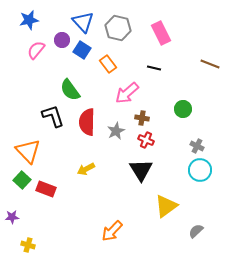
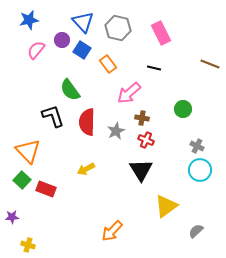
pink arrow: moved 2 px right
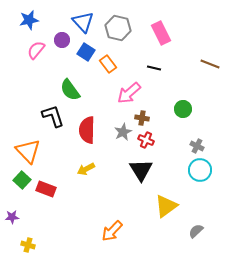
blue square: moved 4 px right, 2 px down
red semicircle: moved 8 px down
gray star: moved 7 px right, 1 px down
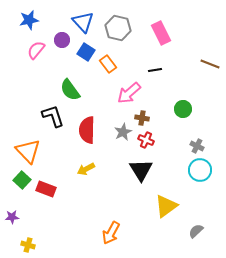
black line: moved 1 px right, 2 px down; rotated 24 degrees counterclockwise
orange arrow: moved 1 px left, 2 px down; rotated 15 degrees counterclockwise
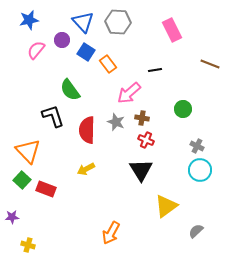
gray hexagon: moved 6 px up; rotated 10 degrees counterclockwise
pink rectangle: moved 11 px right, 3 px up
gray star: moved 7 px left, 10 px up; rotated 24 degrees counterclockwise
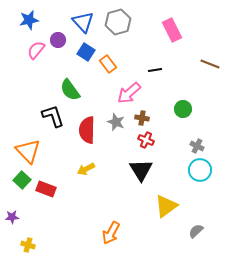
gray hexagon: rotated 20 degrees counterclockwise
purple circle: moved 4 px left
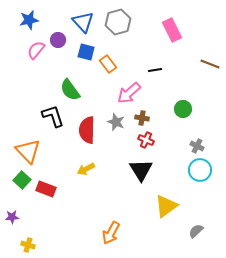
blue square: rotated 18 degrees counterclockwise
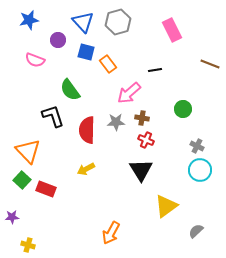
pink semicircle: moved 1 px left, 10 px down; rotated 108 degrees counterclockwise
gray star: rotated 24 degrees counterclockwise
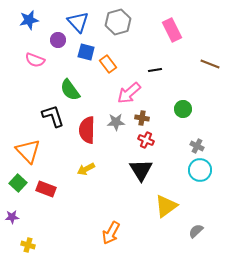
blue triangle: moved 5 px left
green square: moved 4 px left, 3 px down
